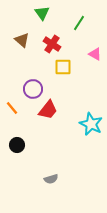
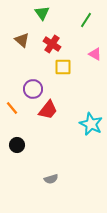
green line: moved 7 px right, 3 px up
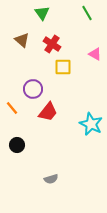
green line: moved 1 px right, 7 px up; rotated 63 degrees counterclockwise
red trapezoid: moved 2 px down
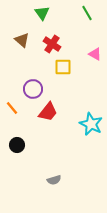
gray semicircle: moved 3 px right, 1 px down
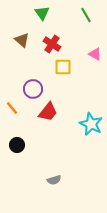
green line: moved 1 px left, 2 px down
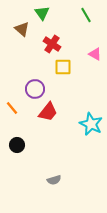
brown triangle: moved 11 px up
purple circle: moved 2 px right
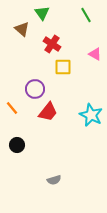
cyan star: moved 9 px up
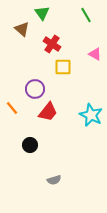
black circle: moved 13 px right
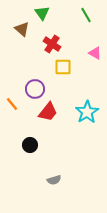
pink triangle: moved 1 px up
orange line: moved 4 px up
cyan star: moved 4 px left, 3 px up; rotated 15 degrees clockwise
